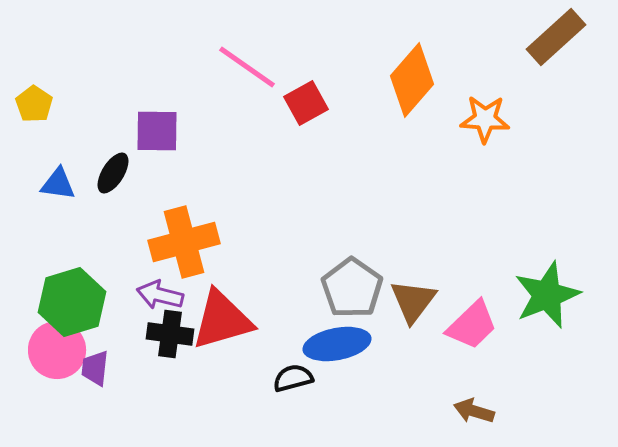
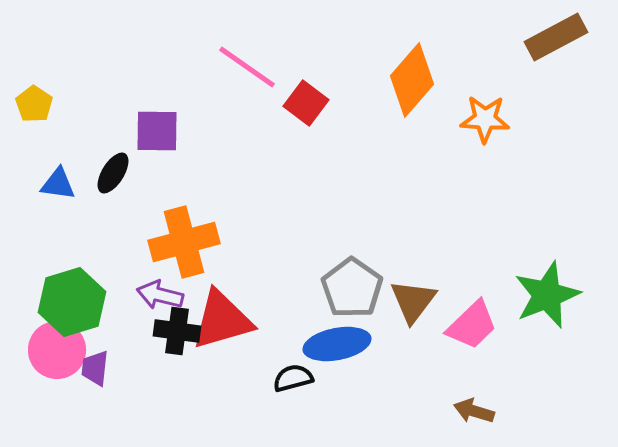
brown rectangle: rotated 14 degrees clockwise
red square: rotated 24 degrees counterclockwise
black cross: moved 7 px right, 3 px up
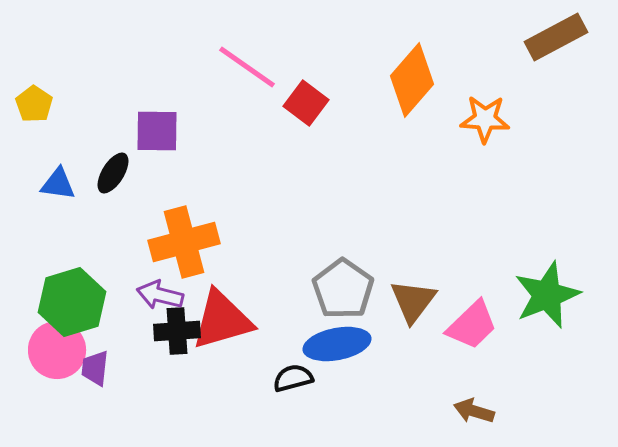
gray pentagon: moved 9 px left, 1 px down
black cross: rotated 12 degrees counterclockwise
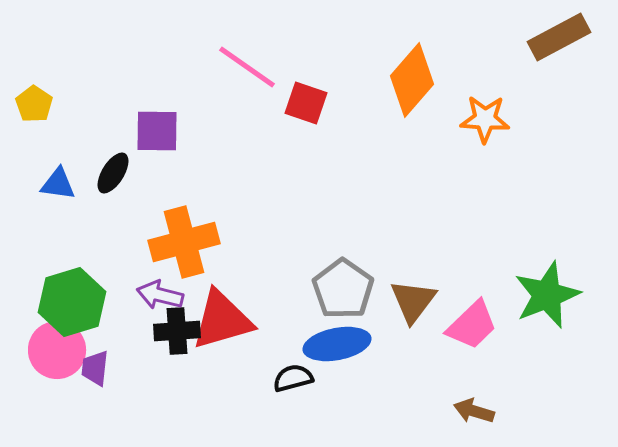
brown rectangle: moved 3 px right
red square: rotated 18 degrees counterclockwise
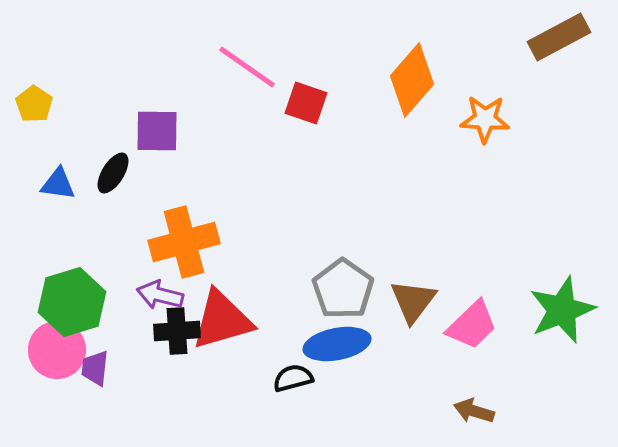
green star: moved 15 px right, 15 px down
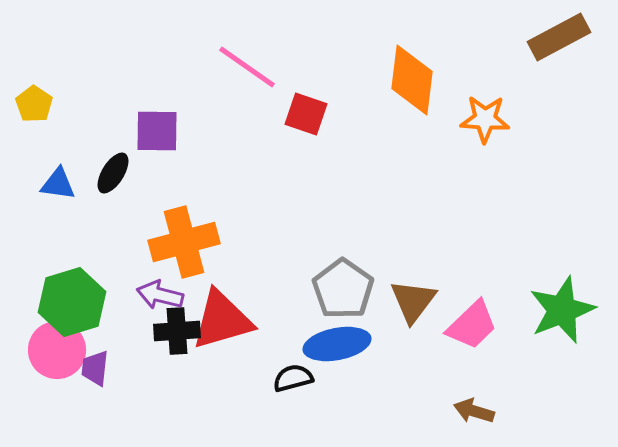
orange diamond: rotated 34 degrees counterclockwise
red square: moved 11 px down
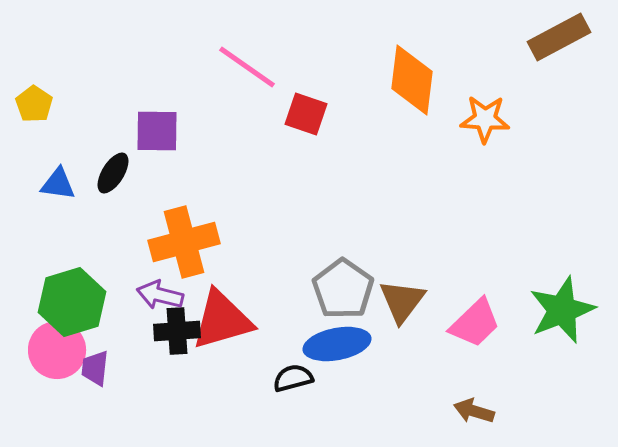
brown triangle: moved 11 px left
pink trapezoid: moved 3 px right, 2 px up
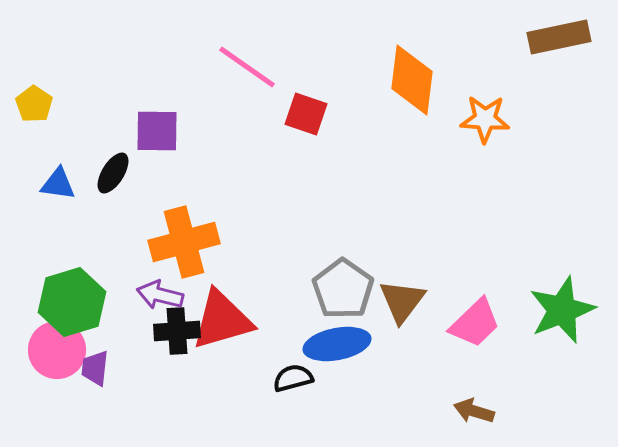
brown rectangle: rotated 16 degrees clockwise
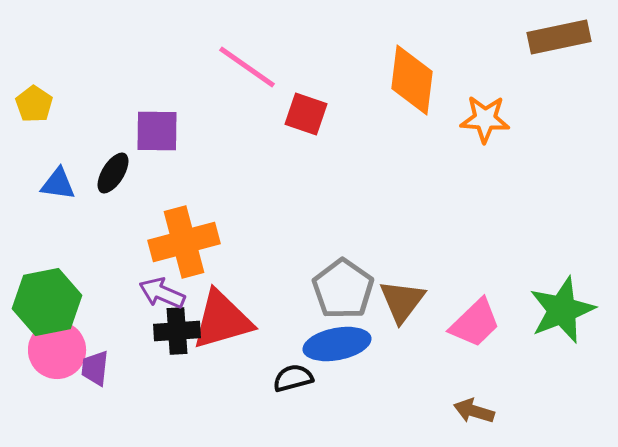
purple arrow: moved 2 px right, 2 px up; rotated 9 degrees clockwise
green hexagon: moved 25 px left; rotated 6 degrees clockwise
